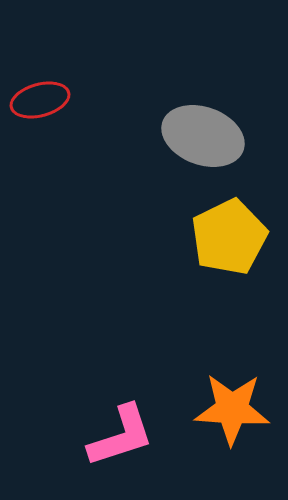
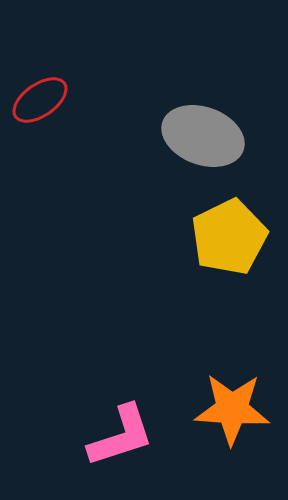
red ellipse: rotated 20 degrees counterclockwise
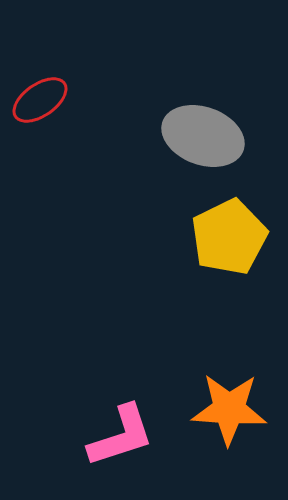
orange star: moved 3 px left
